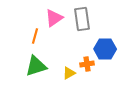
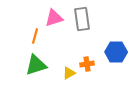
pink triangle: rotated 18 degrees clockwise
blue hexagon: moved 11 px right, 3 px down
green triangle: moved 1 px up
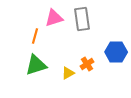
orange cross: rotated 24 degrees counterclockwise
yellow triangle: moved 1 px left
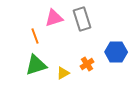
gray rectangle: rotated 10 degrees counterclockwise
orange line: rotated 35 degrees counterclockwise
yellow triangle: moved 5 px left
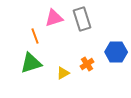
green triangle: moved 5 px left, 2 px up
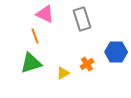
pink triangle: moved 9 px left, 4 px up; rotated 42 degrees clockwise
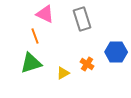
orange cross: rotated 24 degrees counterclockwise
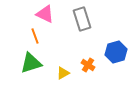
blue hexagon: rotated 15 degrees counterclockwise
orange cross: moved 1 px right, 1 px down
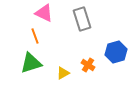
pink triangle: moved 1 px left, 1 px up
